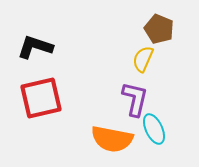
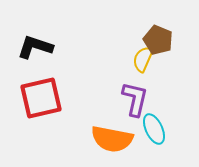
brown pentagon: moved 1 px left, 11 px down
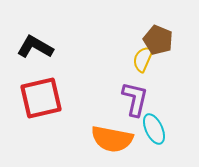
black L-shape: rotated 12 degrees clockwise
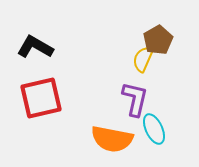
brown pentagon: rotated 20 degrees clockwise
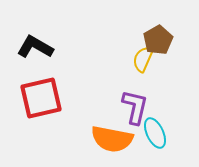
purple L-shape: moved 8 px down
cyan ellipse: moved 1 px right, 4 px down
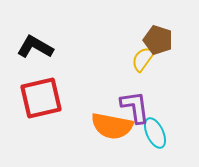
brown pentagon: rotated 24 degrees counterclockwise
yellow semicircle: rotated 12 degrees clockwise
purple L-shape: rotated 21 degrees counterclockwise
orange semicircle: moved 13 px up
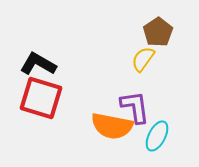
brown pentagon: moved 8 px up; rotated 20 degrees clockwise
black L-shape: moved 3 px right, 17 px down
red square: rotated 30 degrees clockwise
cyan ellipse: moved 2 px right, 3 px down; rotated 52 degrees clockwise
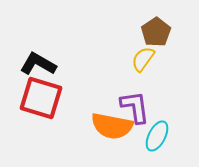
brown pentagon: moved 2 px left
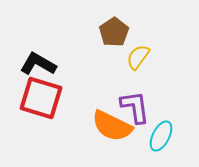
brown pentagon: moved 42 px left
yellow semicircle: moved 5 px left, 2 px up
orange semicircle: rotated 15 degrees clockwise
cyan ellipse: moved 4 px right
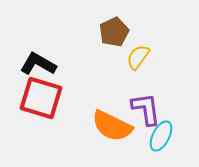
brown pentagon: rotated 8 degrees clockwise
purple L-shape: moved 11 px right, 2 px down
